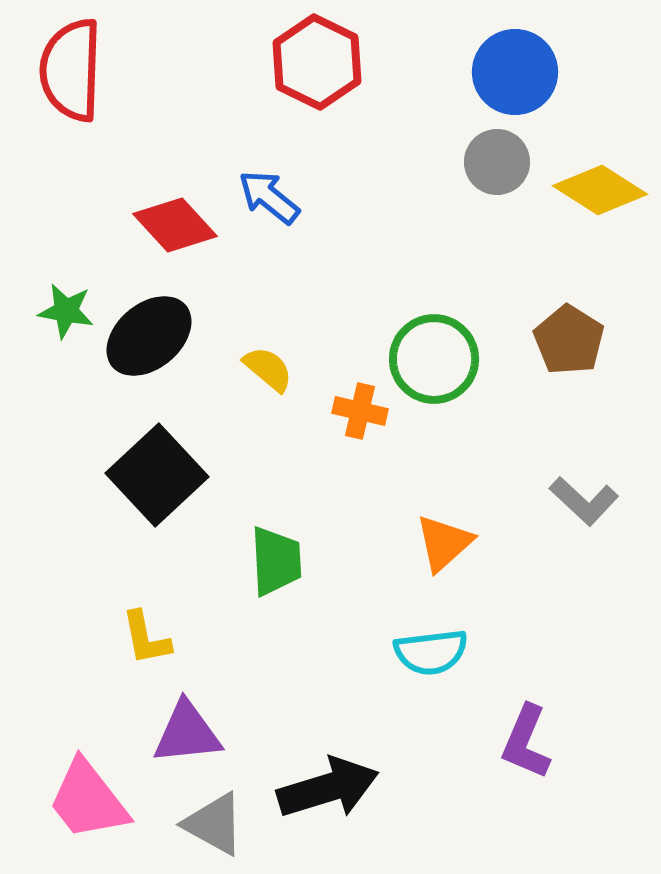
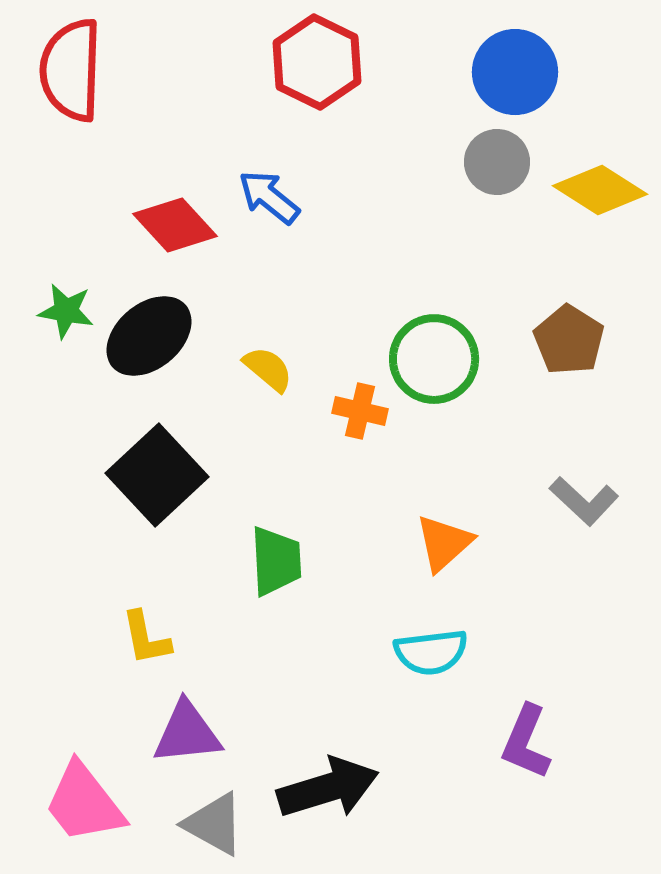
pink trapezoid: moved 4 px left, 3 px down
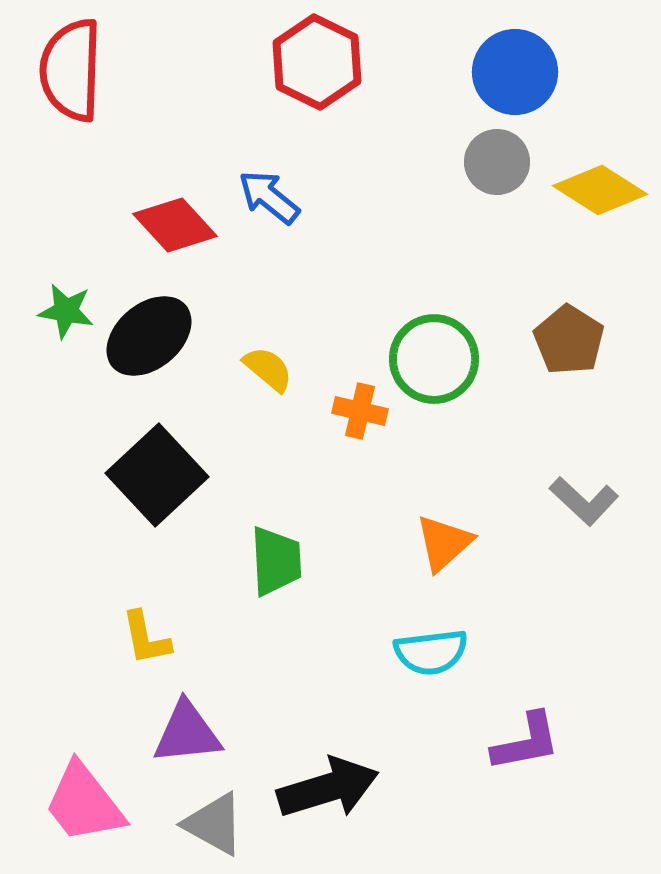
purple L-shape: rotated 124 degrees counterclockwise
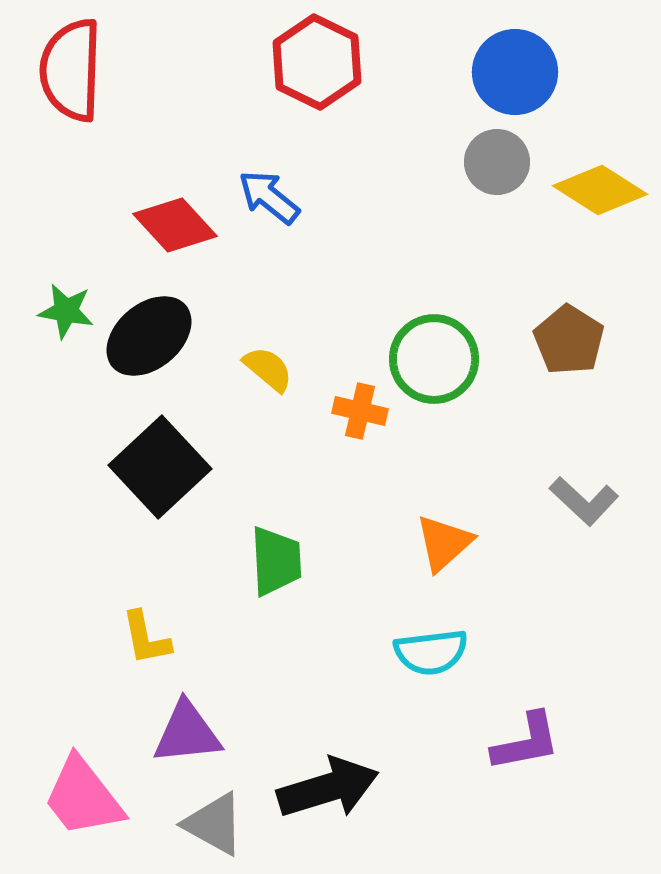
black square: moved 3 px right, 8 px up
pink trapezoid: moved 1 px left, 6 px up
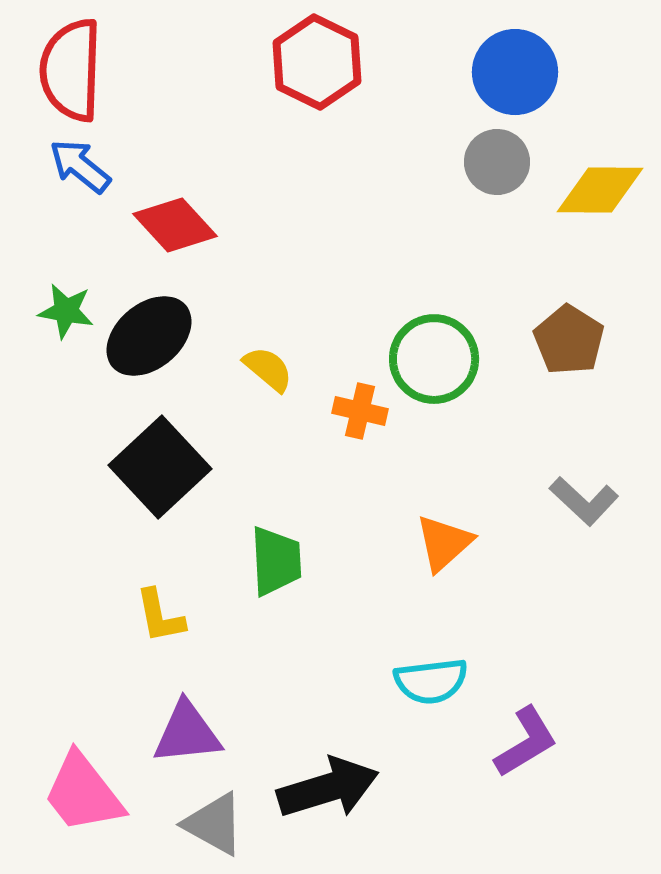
yellow diamond: rotated 32 degrees counterclockwise
blue arrow: moved 189 px left, 31 px up
yellow L-shape: moved 14 px right, 22 px up
cyan semicircle: moved 29 px down
purple L-shape: rotated 20 degrees counterclockwise
pink trapezoid: moved 4 px up
